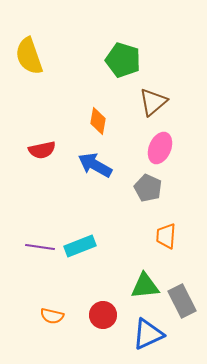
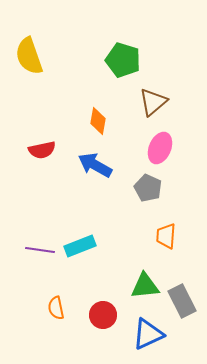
purple line: moved 3 px down
orange semicircle: moved 4 px right, 8 px up; rotated 65 degrees clockwise
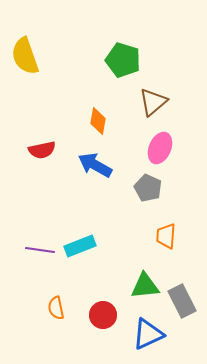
yellow semicircle: moved 4 px left
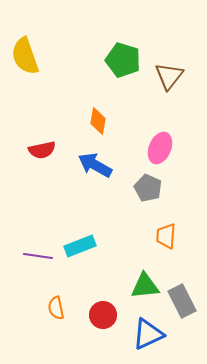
brown triangle: moved 16 px right, 26 px up; rotated 12 degrees counterclockwise
purple line: moved 2 px left, 6 px down
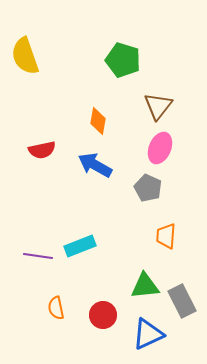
brown triangle: moved 11 px left, 30 px down
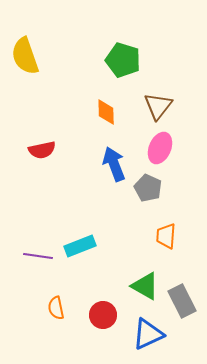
orange diamond: moved 8 px right, 9 px up; rotated 12 degrees counterclockwise
blue arrow: moved 19 px right, 1 px up; rotated 40 degrees clockwise
green triangle: rotated 36 degrees clockwise
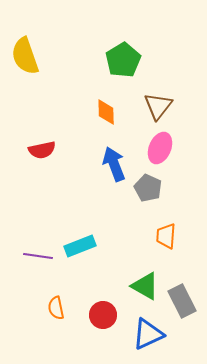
green pentagon: rotated 24 degrees clockwise
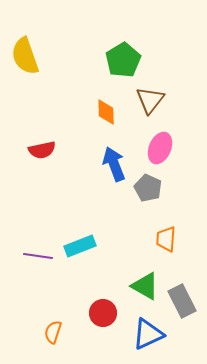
brown triangle: moved 8 px left, 6 px up
orange trapezoid: moved 3 px down
orange semicircle: moved 3 px left, 24 px down; rotated 30 degrees clockwise
red circle: moved 2 px up
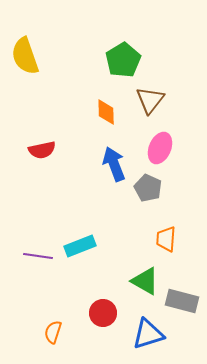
green triangle: moved 5 px up
gray rectangle: rotated 48 degrees counterclockwise
blue triangle: rotated 8 degrees clockwise
